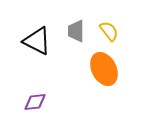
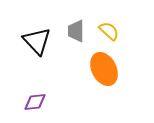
yellow semicircle: rotated 10 degrees counterclockwise
black triangle: rotated 20 degrees clockwise
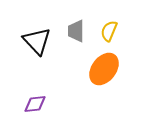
yellow semicircle: rotated 110 degrees counterclockwise
orange ellipse: rotated 64 degrees clockwise
purple diamond: moved 2 px down
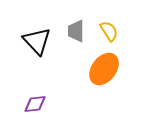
yellow semicircle: rotated 125 degrees clockwise
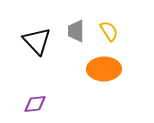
orange ellipse: rotated 52 degrees clockwise
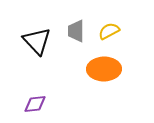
yellow semicircle: rotated 85 degrees counterclockwise
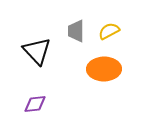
black triangle: moved 10 px down
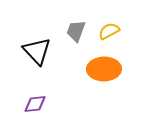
gray trapezoid: rotated 20 degrees clockwise
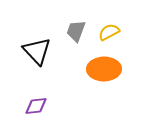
yellow semicircle: moved 1 px down
purple diamond: moved 1 px right, 2 px down
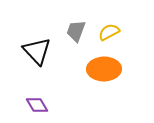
purple diamond: moved 1 px right, 1 px up; rotated 65 degrees clockwise
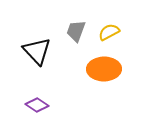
purple diamond: rotated 25 degrees counterclockwise
